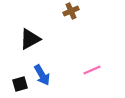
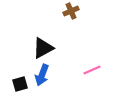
black triangle: moved 13 px right, 9 px down
blue arrow: rotated 50 degrees clockwise
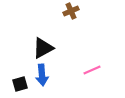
blue arrow: rotated 25 degrees counterclockwise
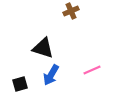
black triangle: rotated 45 degrees clockwise
blue arrow: moved 9 px right; rotated 35 degrees clockwise
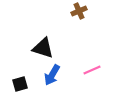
brown cross: moved 8 px right
blue arrow: moved 1 px right
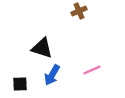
black triangle: moved 1 px left
black square: rotated 14 degrees clockwise
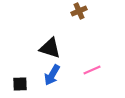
black triangle: moved 8 px right
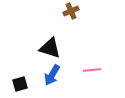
brown cross: moved 8 px left
pink line: rotated 18 degrees clockwise
black square: rotated 14 degrees counterclockwise
